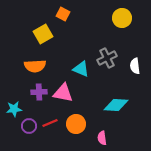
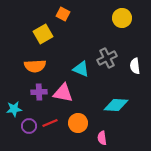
orange circle: moved 2 px right, 1 px up
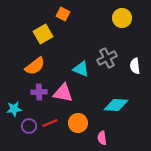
orange semicircle: rotated 35 degrees counterclockwise
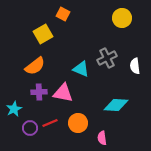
cyan star: rotated 21 degrees counterclockwise
purple circle: moved 1 px right, 2 px down
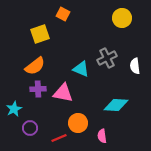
yellow square: moved 3 px left; rotated 12 degrees clockwise
purple cross: moved 1 px left, 3 px up
red line: moved 9 px right, 15 px down
pink semicircle: moved 2 px up
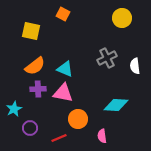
yellow square: moved 9 px left, 3 px up; rotated 30 degrees clockwise
cyan triangle: moved 16 px left
orange circle: moved 4 px up
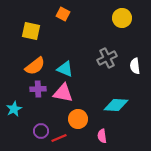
purple circle: moved 11 px right, 3 px down
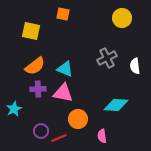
orange square: rotated 16 degrees counterclockwise
